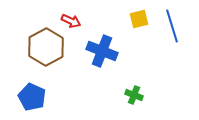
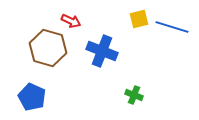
blue line: moved 1 px down; rotated 56 degrees counterclockwise
brown hexagon: moved 2 px right, 1 px down; rotated 15 degrees counterclockwise
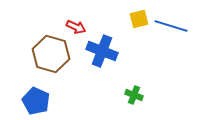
red arrow: moved 5 px right, 6 px down
blue line: moved 1 px left, 1 px up
brown hexagon: moved 3 px right, 6 px down
blue pentagon: moved 4 px right, 4 px down
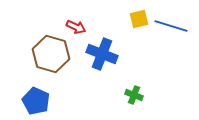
blue cross: moved 3 px down
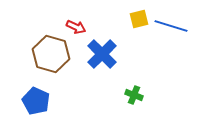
blue cross: rotated 24 degrees clockwise
